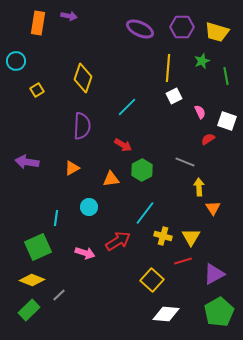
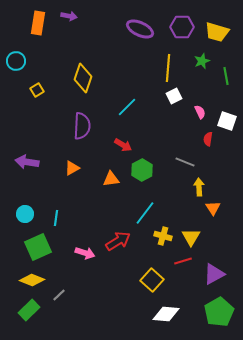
red semicircle at (208, 139): rotated 48 degrees counterclockwise
cyan circle at (89, 207): moved 64 px left, 7 px down
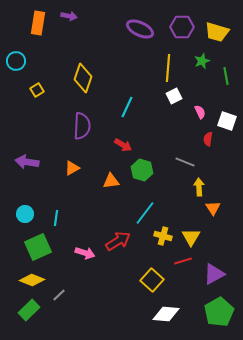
cyan line at (127, 107): rotated 20 degrees counterclockwise
green hexagon at (142, 170): rotated 15 degrees counterclockwise
orange triangle at (111, 179): moved 2 px down
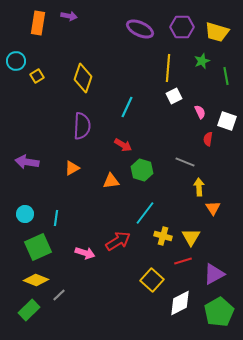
yellow square at (37, 90): moved 14 px up
yellow diamond at (32, 280): moved 4 px right
white diamond at (166, 314): moved 14 px right, 11 px up; rotated 32 degrees counterclockwise
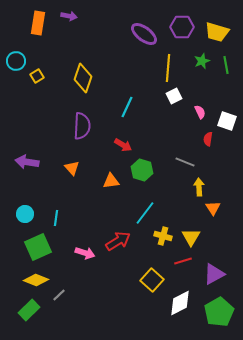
purple ellipse at (140, 29): moved 4 px right, 5 px down; rotated 12 degrees clockwise
green line at (226, 76): moved 11 px up
orange triangle at (72, 168): rotated 42 degrees counterclockwise
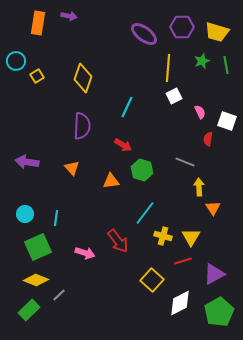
red arrow at (118, 241): rotated 85 degrees clockwise
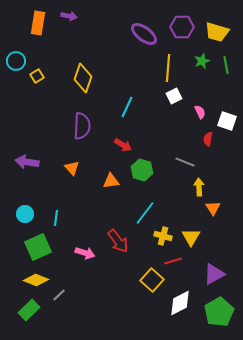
red line at (183, 261): moved 10 px left
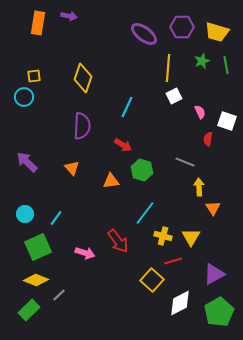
cyan circle at (16, 61): moved 8 px right, 36 px down
yellow square at (37, 76): moved 3 px left; rotated 24 degrees clockwise
purple arrow at (27, 162): rotated 35 degrees clockwise
cyan line at (56, 218): rotated 28 degrees clockwise
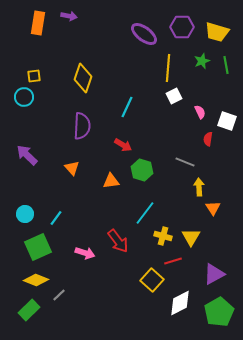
purple arrow at (27, 162): moved 7 px up
